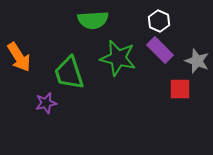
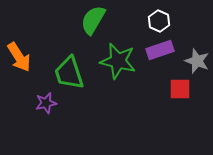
green semicircle: rotated 124 degrees clockwise
purple rectangle: rotated 64 degrees counterclockwise
green star: moved 3 px down
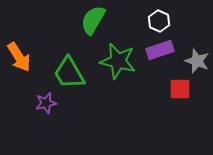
green trapezoid: rotated 12 degrees counterclockwise
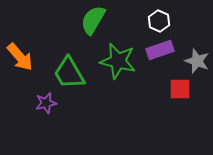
orange arrow: moved 1 px right; rotated 8 degrees counterclockwise
